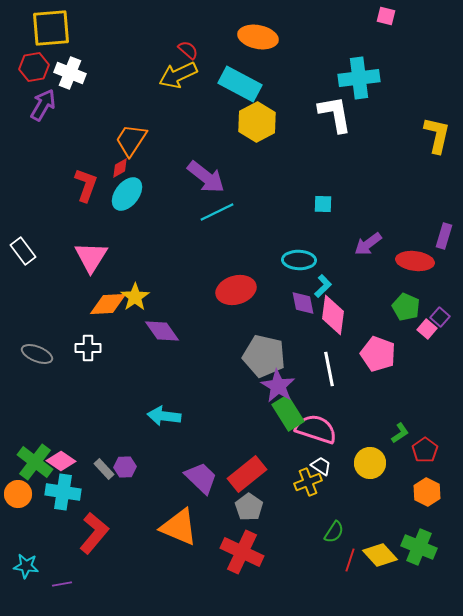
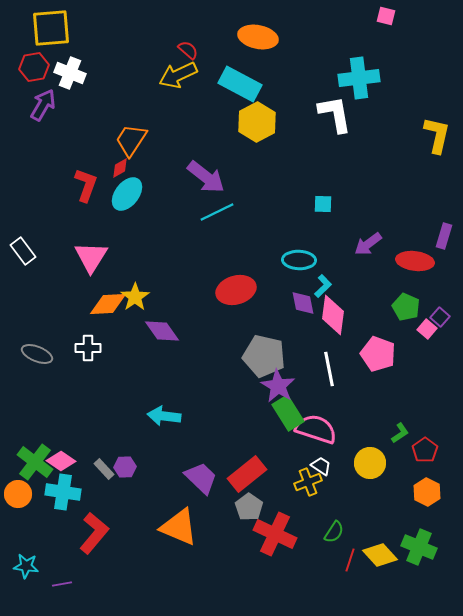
red cross at (242, 552): moved 33 px right, 18 px up
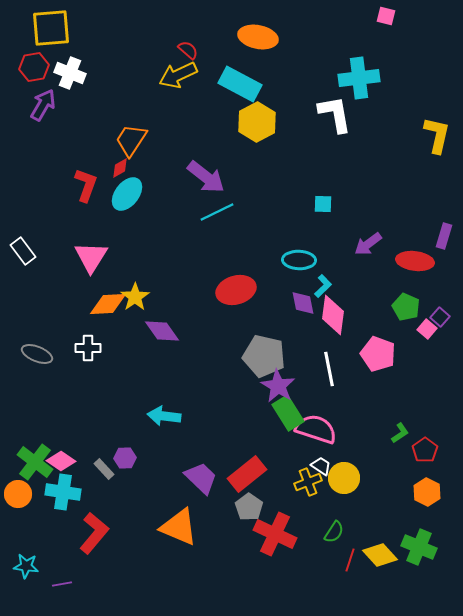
yellow circle at (370, 463): moved 26 px left, 15 px down
purple hexagon at (125, 467): moved 9 px up
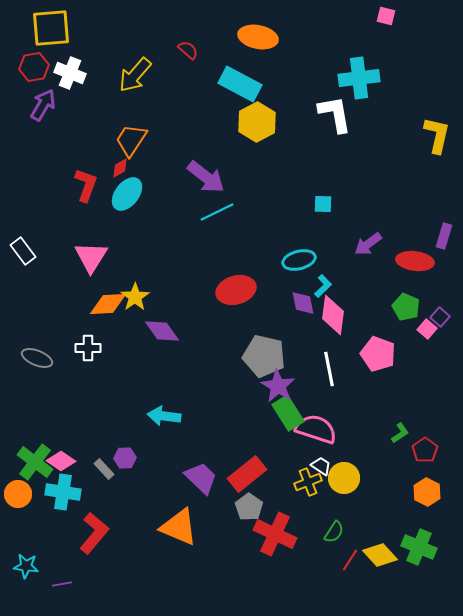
yellow arrow at (178, 75): moved 43 px left; rotated 24 degrees counterclockwise
cyan ellipse at (299, 260): rotated 16 degrees counterclockwise
gray ellipse at (37, 354): moved 4 px down
red line at (350, 560): rotated 15 degrees clockwise
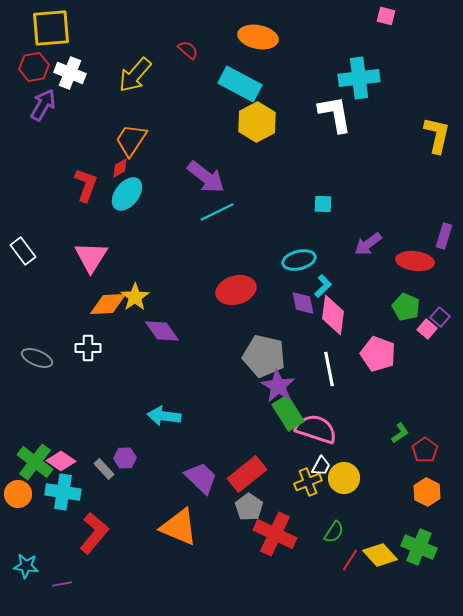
white trapezoid at (321, 466): rotated 85 degrees clockwise
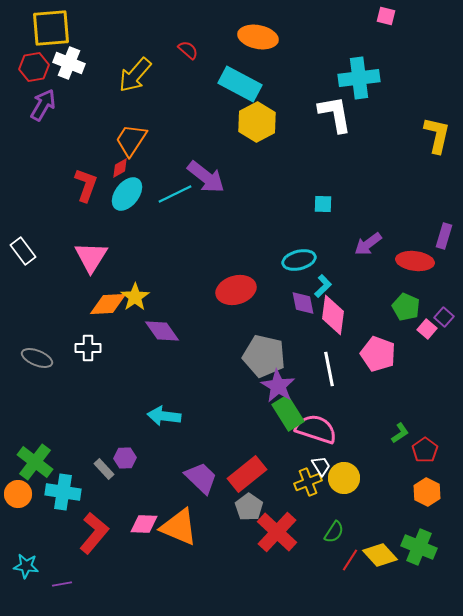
white cross at (70, 73): moved 1 px left, 10 px up
cyan line at (217, 212): moved 42 px left, 18 px up
purple square at (440, 317): moved 4 px right
pink diamond at (61, 461): moved 83 px right, 63 px down; rotated 32 degrees counterclockwise
white trapezoid at (321, 466): rotated 60 degrees counterclockwise
red cross at (275, 534): moved 2 px right, 2 px up; rotated 18 degrees clockwise
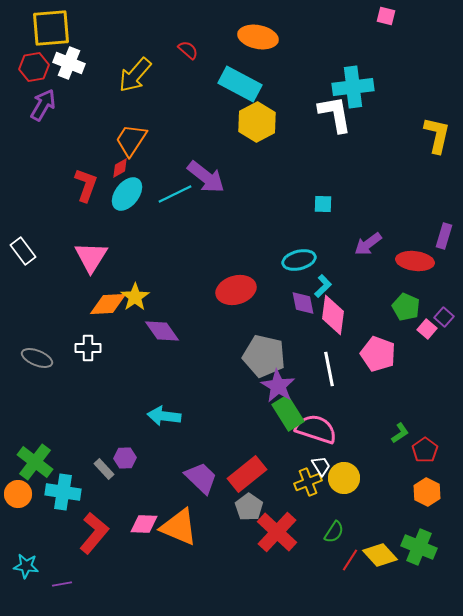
cyan cross at (359, 78): moved 6 px left, 9 px down
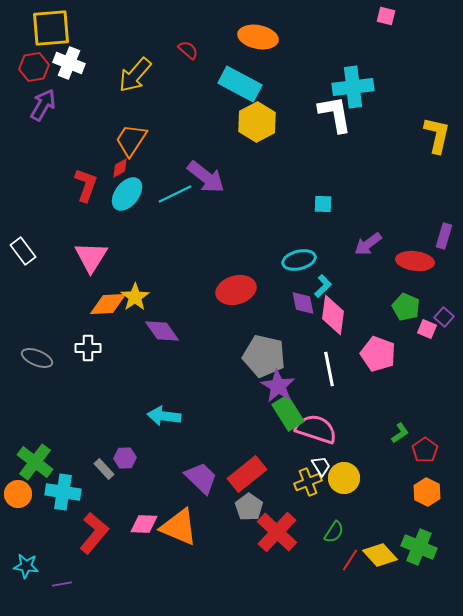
pink square at (427, 329): rotated 18 degrees counterclockwise
